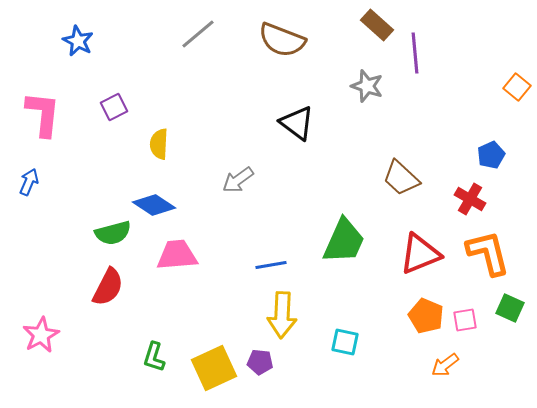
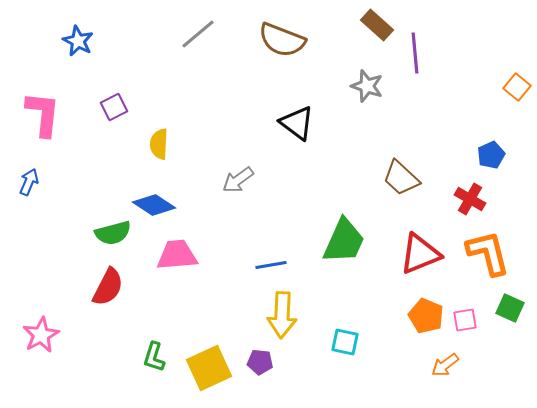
yellow square: moved 5 px left
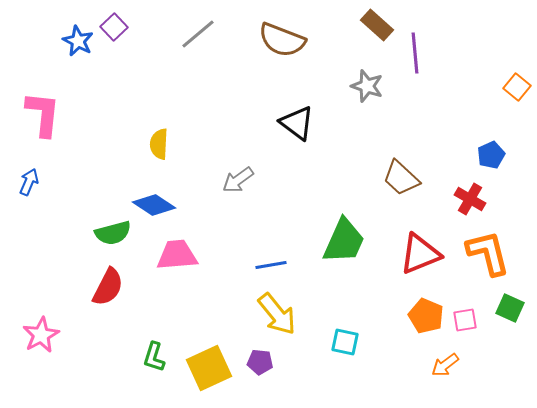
purple square: moved 80 px up; rotated 16 degrees counterclockwise
yellow arrow: moved 5 px left, 1 px up; rotated 42 degrees counterclockwise
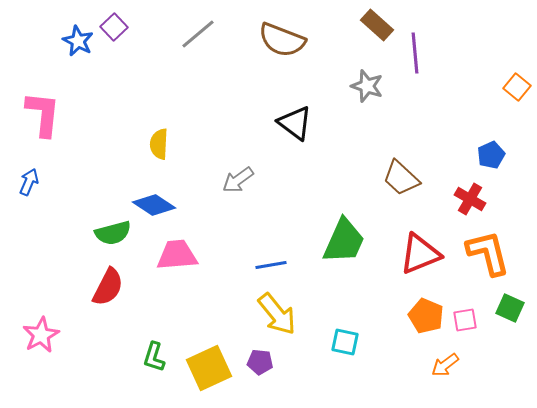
black triangle: moved 2 px left
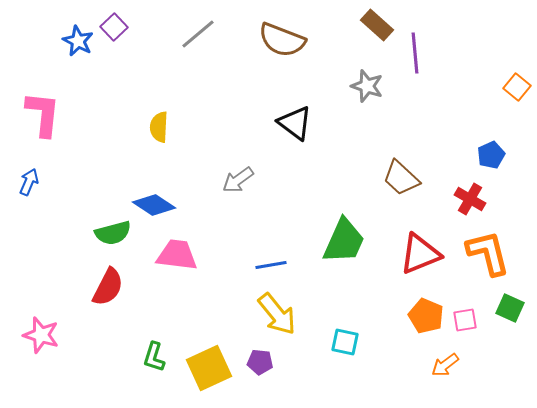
yellow semicircle: moved 17 px up
pink trapezoid: rotated 12 degrees clockwise
pink star: rotated 27 degrees counterclockwise
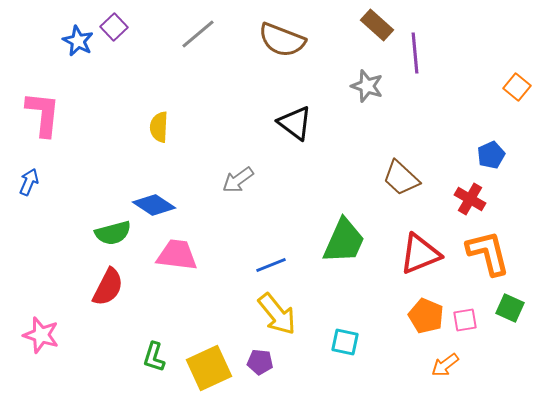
blue line: rotated 12 degrees counterclockwise
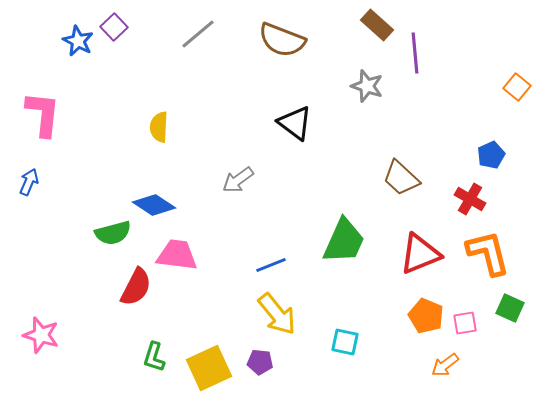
red semicircle: moved 28 px right
pink square: moved 3 px down
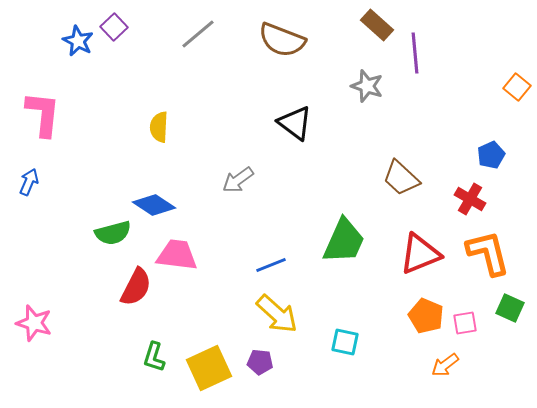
yellow arrow: rotated 9 degrees counterclockwise
pink star: moved 7 px left, 12 px up
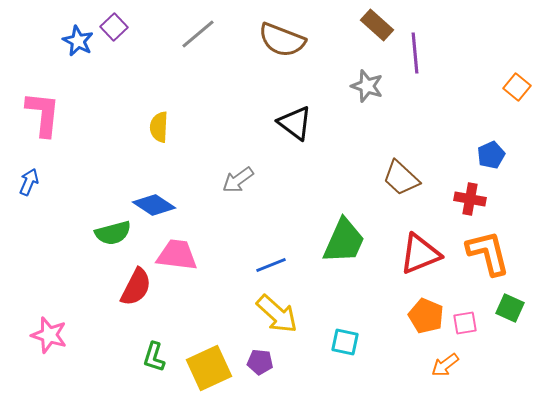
red cross: rotated 20 degrees counterclockwise
pink star: moved 15 px right, 12 px down
